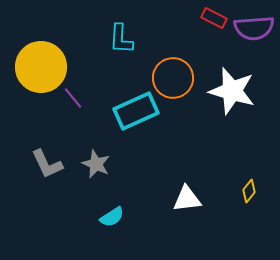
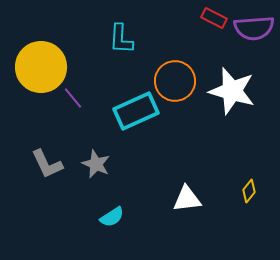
orange circle: moved 2 px right, 3 px down
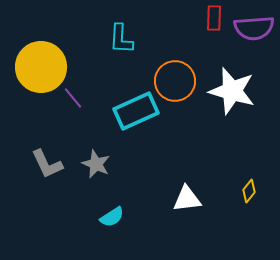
red rectangle: rotated 65 degrees clockwise
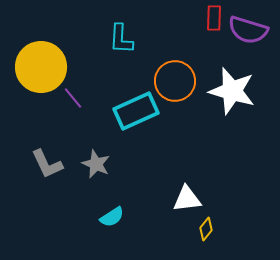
purple semicircle: moved 6 px left, 2 px down; rotated 21 degrees clockwise
yellow diamond: moved 43 px left, 38 px down
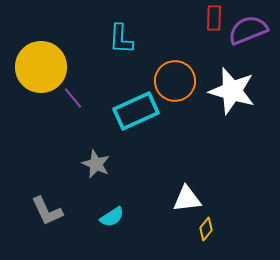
purple semicircle: rotated 141 degrees clockwise
gray L-shape: moved 47 px down
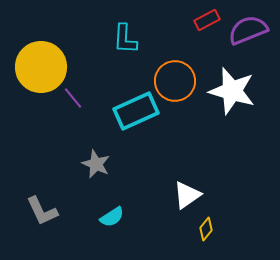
red rectangle: moved 7 px left, 2 px down; rotated 60 degrees clockwise
cyan L-shape: moved 4 px right
white triangle: moved 4 px up; rotated 28 degrees counterclockwise
gray L-shape: moved 5 px left
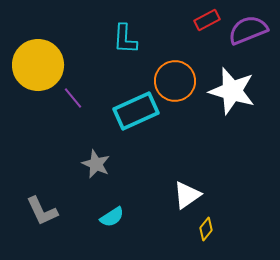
yellow circle: moved 3 px left, 2 px up
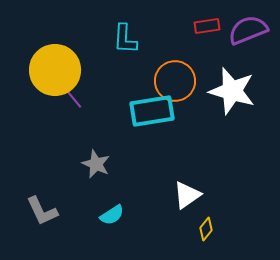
red rectangle: moved 6 px down; rotated 20 degrees clockwise
yellow circle: moved 17 px right, 5 px down
cyan rectangle: moved 16 px right; rotated 15 degrees clockwise
cyan semicircle: moved 2 px up
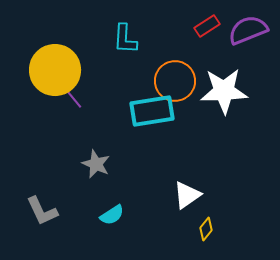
red rectangle: rotated 25 degrees counterclockwise
white star: moved 8 px left; rotated 18 degrees counterclockwise
